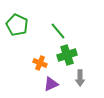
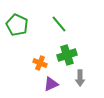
green line: moved 1 px right, 7 px up
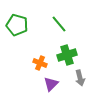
green pentagon: rotated 10 degrees counterclockwise
gray arrow: rotated 14 degrees counterclockwise
purple triangle: rotated 21 degrees counterclockwise
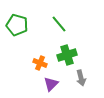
gray arrow: moved 1 px right
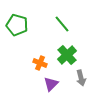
green line: moved 3 px right
green cross: rotated 24 degrees counterclockwise
